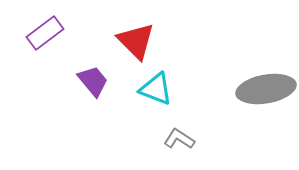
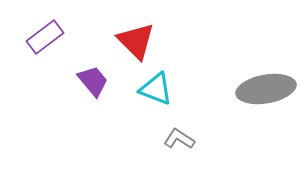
purple rectangle: moved 4 px down
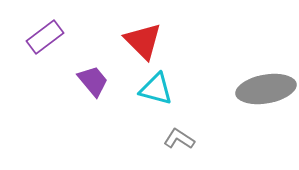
red triangle: moved 7 px right
cyan triangle: rotated 6 degrees counterclockwise
